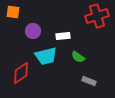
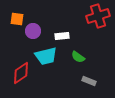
orange square: moved 4 px right, 7 px down
red cross: moved 1 px right
white rectangle: moved 1 px left
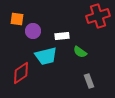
green semicircle: moved 2 px right, 5 px up
gray rectangle: rotated 48 degrees clockwise
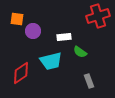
white rectangle: moved 2 px right, 1 px down
cyan trapezoid: moved 5 px right, 5 px down
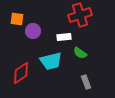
red cross: moved 18 px left, 1 px up
green semicircle: moved 1 px down
gray rectangle: moved 3 px left, 1 px down
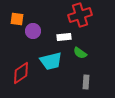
gray rectangle: rotated 24 degrees clockwise
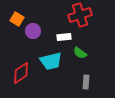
orange square: rotated 24 degrees clockwise
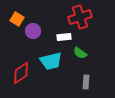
red cross: moved 2 px down
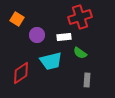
purple circle: moved 4 px right, 4 px down
gray rectangle: moved 1 px right, 2 px up
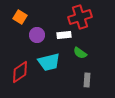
orange square: moved 3 px right, 2 px up
white rectangle: moved 2 px up
cyan trapezoid: moved 2 px left, 1 px down
red diamond: moved 1 px left, 1 px up
